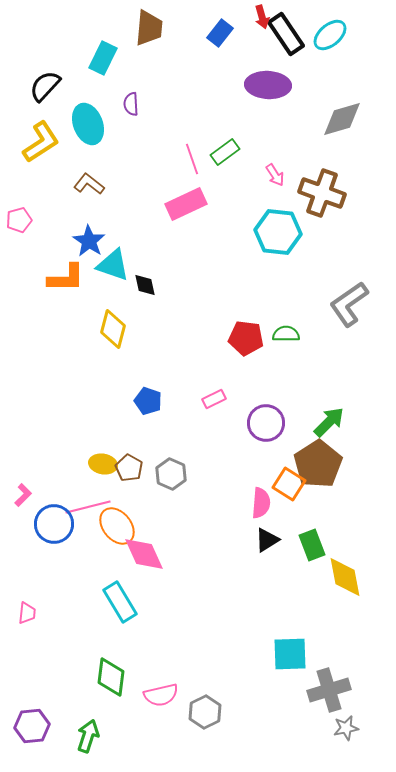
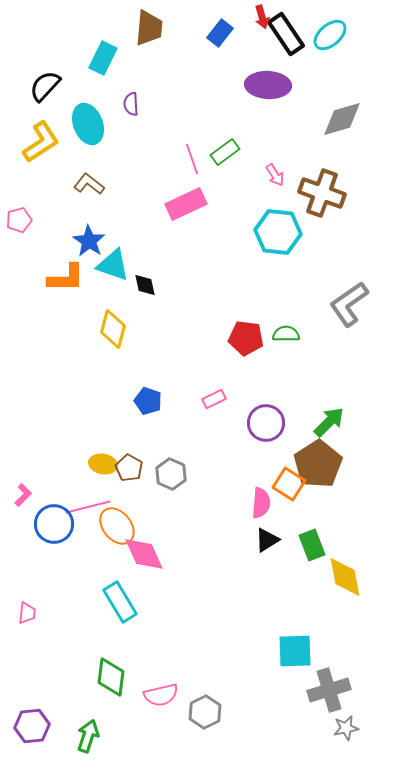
cyan square at (290, 654): moved 5 px right, 3 px up
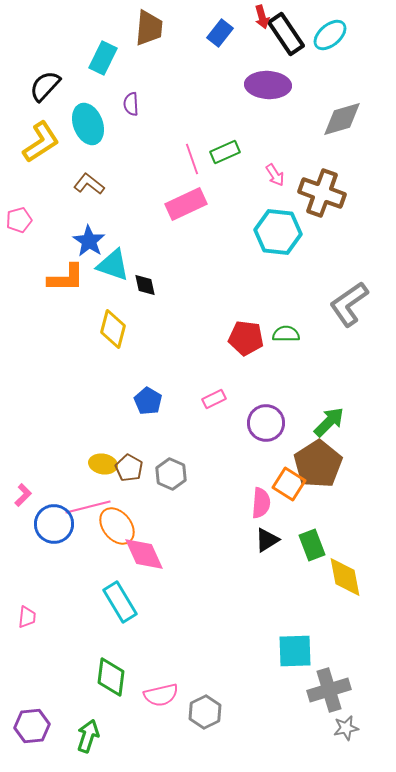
green rectangle at (225, 152): rotated 12 degrees clockwise
blue pentagon at (148, 401): rotated 12 degrees clockwise
pink trapezoid at (27, 613): moved 4 px down
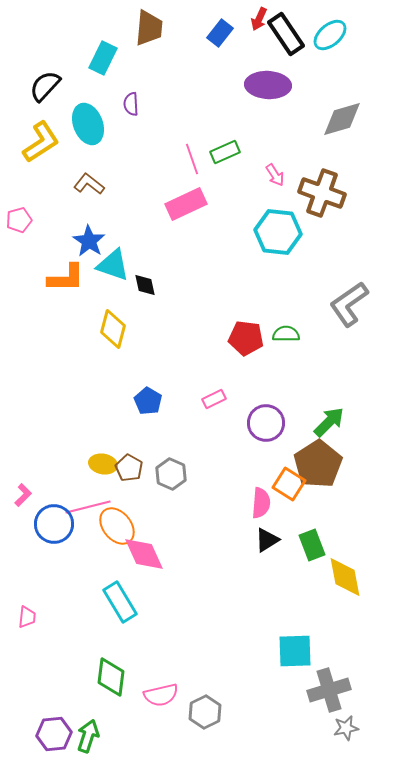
red arrow at (262, 17): moved 3 px left, 2 px down; rotated 40 degrees clockwise
purple hexagon at (32, 726): moved 22 px right, 8 px down
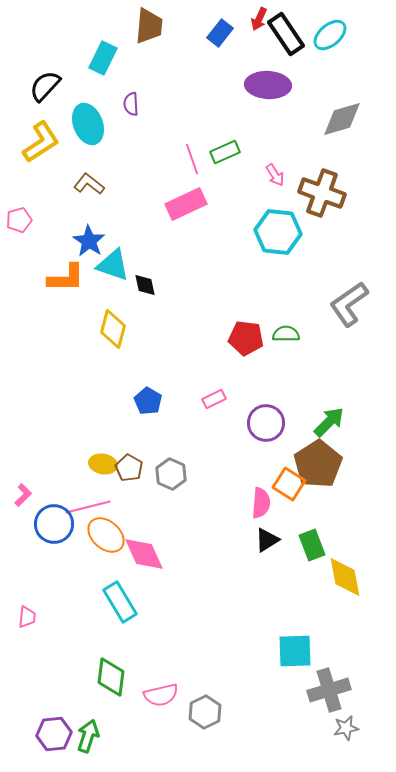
brown trapezoid at (149, 28): moved 2 px up
orange ellipse at (117, 526): moved 11 px left, 9 px down; rotated 9 degrees counterclockwise
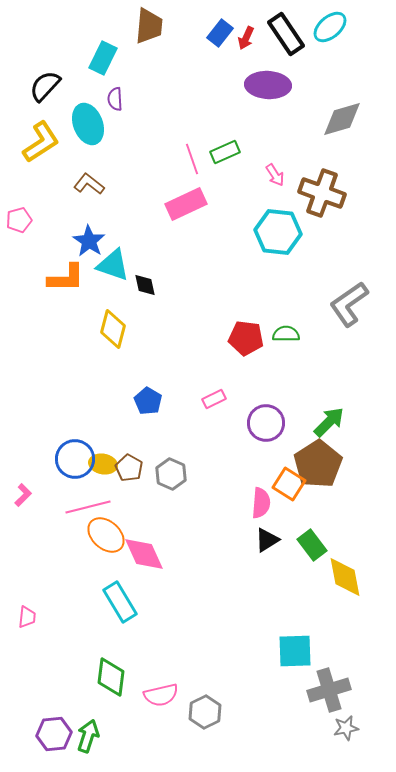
red arrow at (259, 19): moved 13 px left, 19 px down
cyan ellipse at (330, 35): moved 8 px up
purple semicircle at (131, 104): moved 16 px left, 5 px up
blue circle at (54, 524): moved 21 px right, 65 px up
green rectangle at (312, 545): rotated 16 degrees counterclockwise
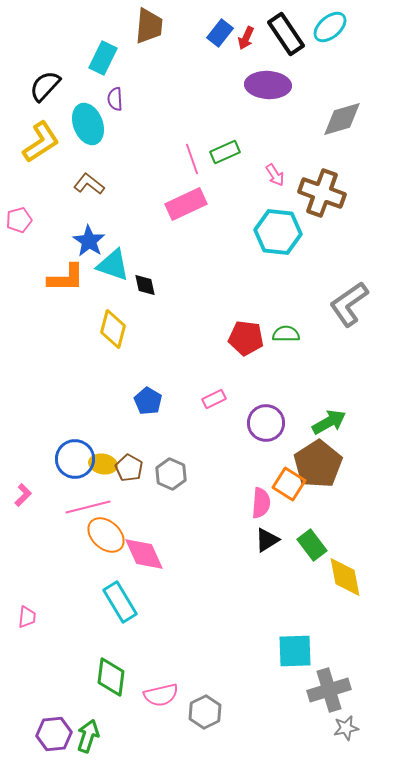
green arrow at (329, 422): rotated 16 degrees clockwise
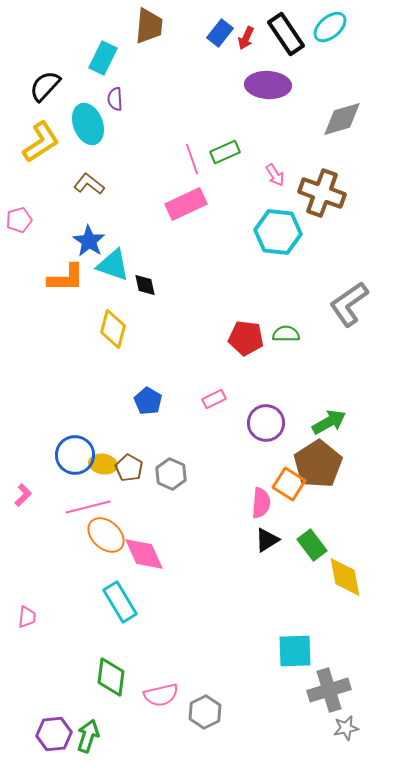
blue circle at (75, 459): moved 4 px up
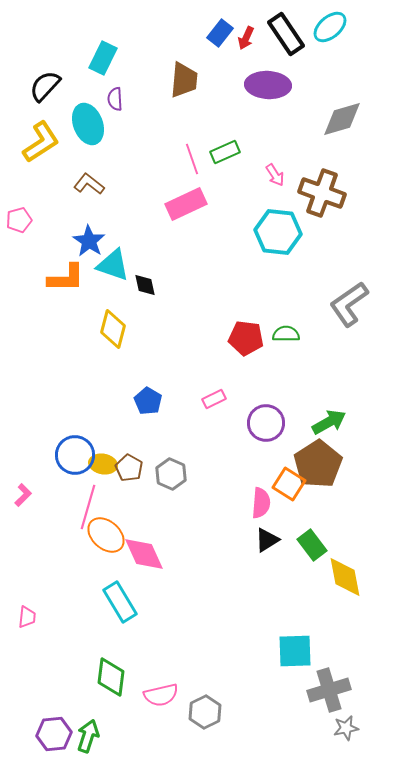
brown trapezoid at (149, 26): moved 35 px right, 54 px down
pink line at (88, 507): rotated 60 degrees counterclockwise
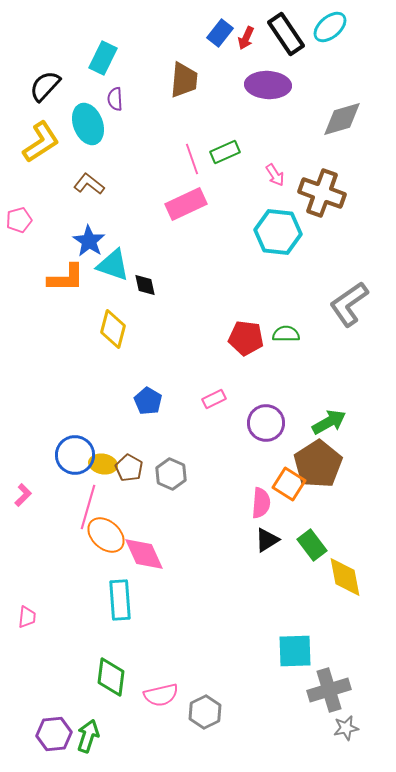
cyan rectangle at (120, 602): moved 2 px up; rotated 27 degrees clockwise
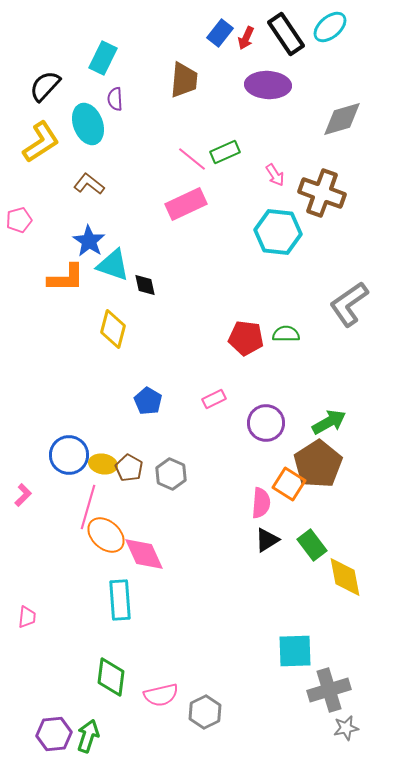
pink line at (192, 159): rotated 32 degrees counterclockwise
blue circle at (75, 455): moved 6 px left
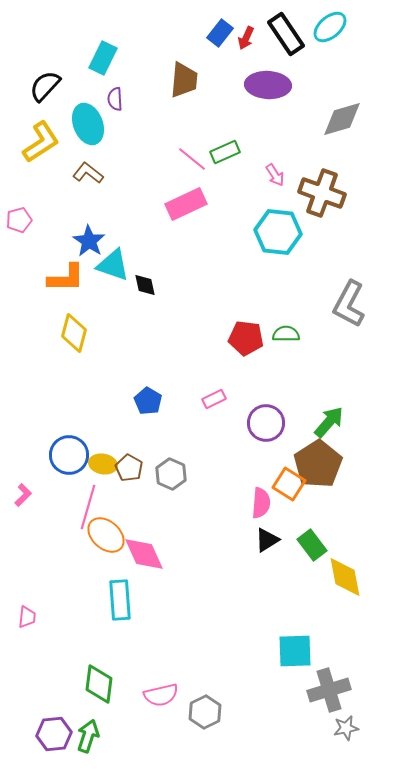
brown L-shape at (89, 184): moved 1 px left, 11 px up
gray L-shape at (349, 304): rotated 27 degrees counterclockwise
yellow diamond at (113, 329): moved 39 px left, 4 px down
green arrow at (329, 422): rotated 20 degrees counterclockwise
green diamond at (111, 677): moved 12 px left, 7 px down
